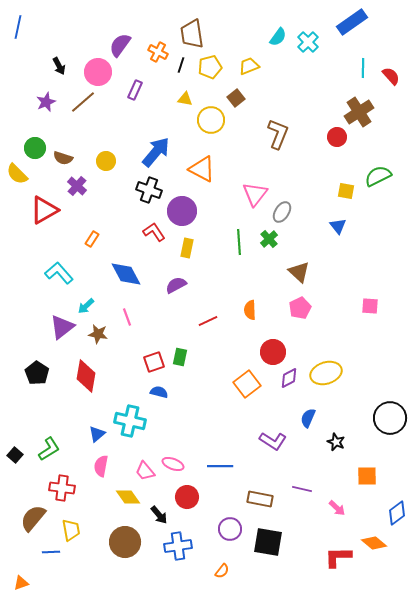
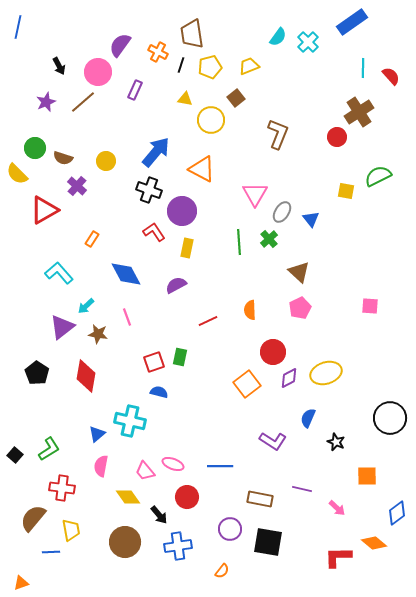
pink triangle at (255, 194): rotated 8 degrees counterclockwise
blue triangle at (338, 226): moved 27 px left, 7 px up
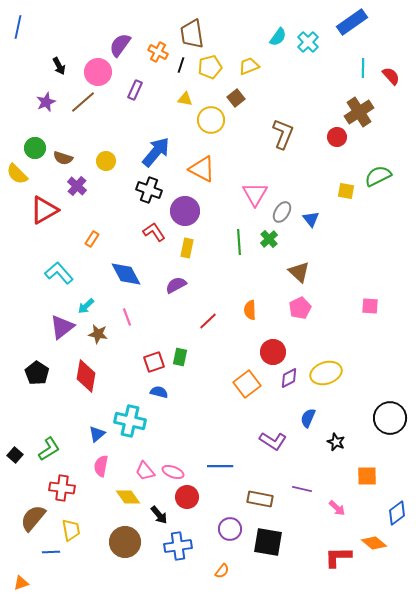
brown L-shape at (278, 134): moved 5 px right
purple circle at (182, 211): moved 3 px right
red line at (208, 321): rotated 18 degrees counterclockwise
pink ellipse at (173, 464): moved 8 px down
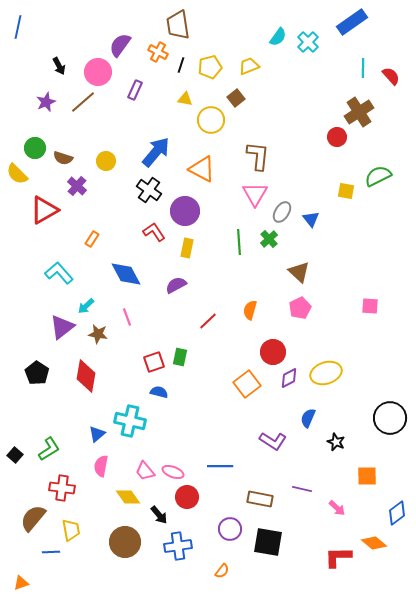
brown trapezoid at (192, 34): moved 14 px left, 9 px up
brown L-shape at (283, 134): moved 25 px left, 22 px down; rotated 16 degrees counterclockwise
black cross at (149, 190): rotated 15 degrees clockwise
orange semicircle at (250, 310): rotated 18 degrees clockwise
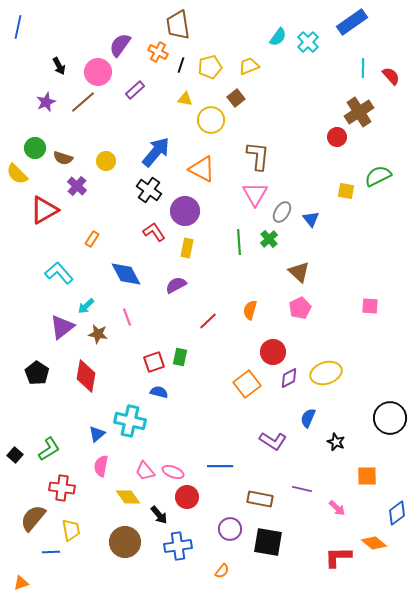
purple rectangle at (135, 90): rotated 24 degrees clockwise
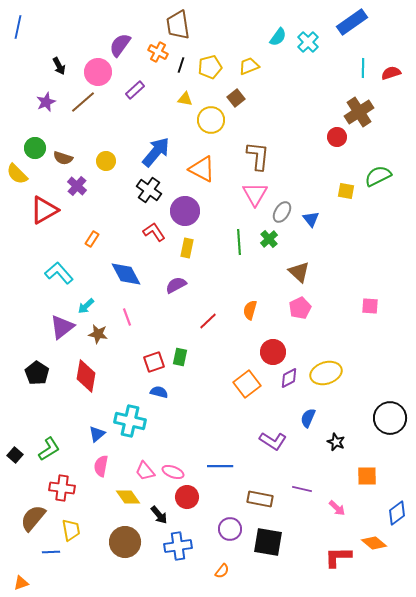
red semicircle at (391, 76): moved 3 px up; rotated 66 degrees counterclockwise
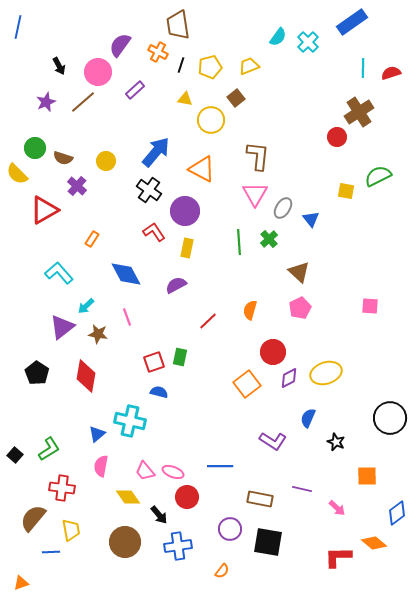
gray ellipse at (282, 212): moved 1 px right, 4 px up
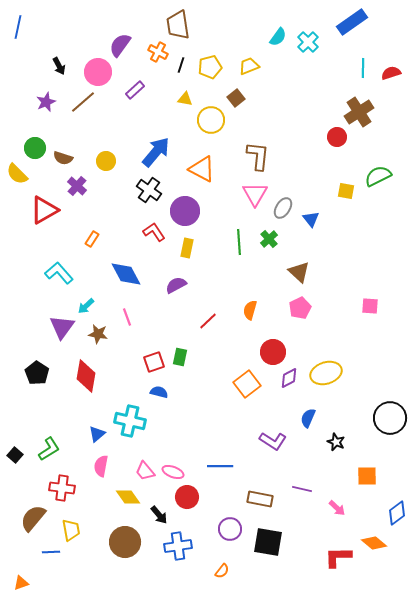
purple triangle at (62, 327): rotated 16 degrees counterclockwise
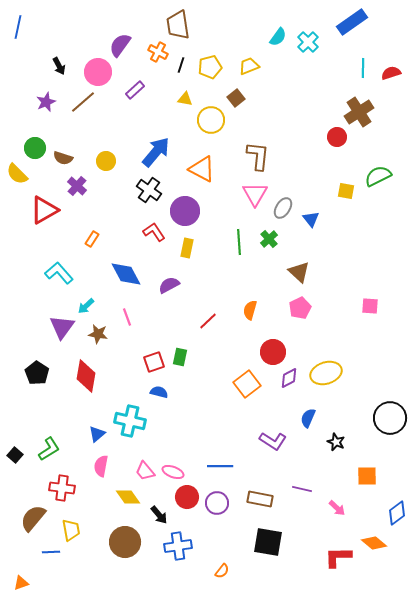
purple semicircle at (176, 285): moved 7 px left
purple circle at (230, 529): moved 13 px left, 26 px up
